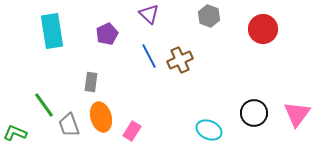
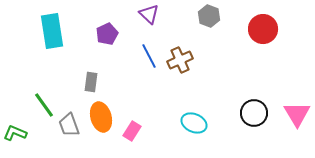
pink triangle: rotated 8 degrees counterclockwise
cyan ellipse: moved 15 px left, 7 px up
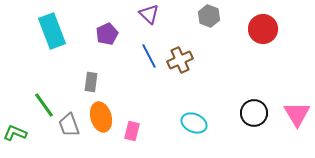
cyan rectangle: rotated 12 degrees counterclockwise
pink rectangle: rotated 18 degrees counterclockwise
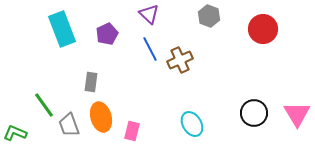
cyan rectangle: moved 10 px right, 2 px up
blue line: moved 1 px right, 7 px up
cyan ellipse: moved 2 px left, 1 px down; rotated 35 degrees clockwise
